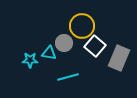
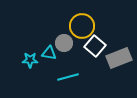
gray rectangle: rotated 45 degrees clockwise
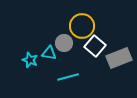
cyan star: rotated 21 degrees clockwise
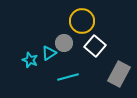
yellow circle: moved 5 px up
cyan triangle: rotated 42 degrees counterclockwise
gray rectangle: moved 16 px down; rotated 40 degrees counterclockwise
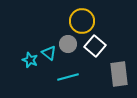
gray circle: moved 4 px right, 1 px down
cyan triangle: rotated 49 degrees counterclockwise
gray rectangle: rotated 35 degrees counterclockwise
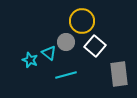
gray circle: moved 2 px left, 2 px up
cyan line: moved 2 px left, 2 px up
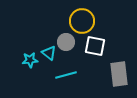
white square: rotated 30 degrees counterclockwise
cyan star: rotated 28 degrees counterclockwise
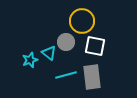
cyan star: rotated 14 degrees counterclockwise
gray rectangle: moved 27 px left, 3 px down
